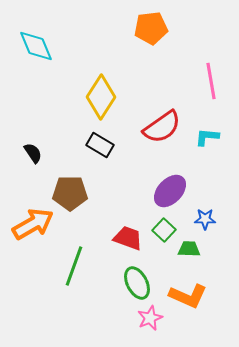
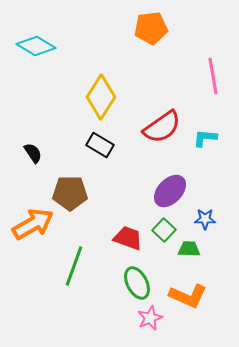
cyan diamond: rotated 36 degrees counterclockwise
pink line: moved 2 px right, 5 px up
cyan L-shape: moved 2 px left, 1 px down
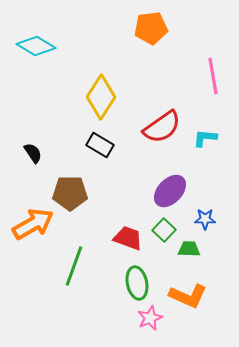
green ellipse: rotated 16 degrees clockwise
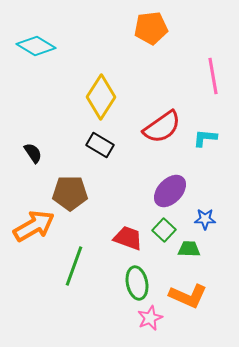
orange arrow: moved 1 px right, 2 px down
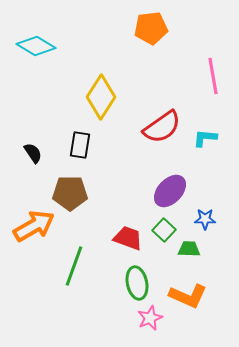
black rectangle: moved 20 px left; rotated 68 degrees clockwise
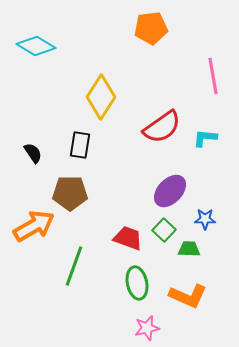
pink star: moved 3 px left, 10 px down; rotated 10 degrees clockwise
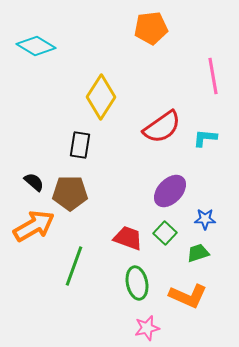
black semicircle: moved 1 px right, 29 px down; rotated 15 degrees counterclockwise
green square: moved 1 px right, 3 px down
green trapezoid: moved 9 px right, 4 px down; rotated 20 degrees counterclockwise
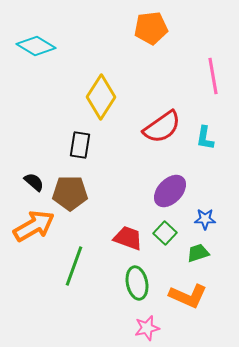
cyan L-shape: rotated 85 degrees counterclockwise
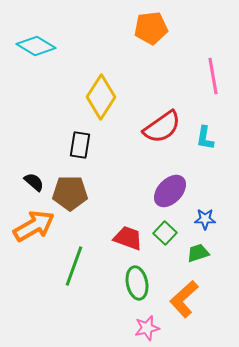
orange L-shape: moved 4 px left, 3 px down; rotated 114 degrees clockwise
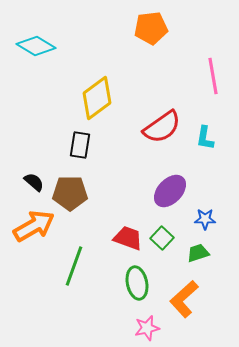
yellow diamond: moved 4 px left, 1 px down; rotated 21 degrees clockwise
green square: moved 3 px left, 5 px down
